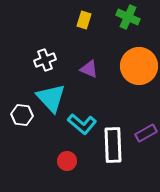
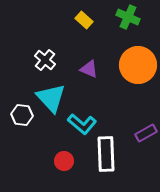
yellow rectangle: rotated 66 degrees counterclockwise
white cross: rotated 30 degrees counterclockwise
orange circle: moved 1 px left, 1 px up
white rectangle: moved 7 px left, 9 px down
red circle: moved 3 px left
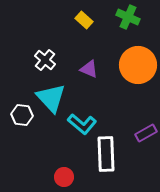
red circle: moved 16 px down
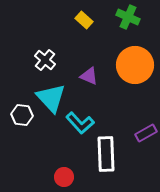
orange circle: moved 3 px left
purple triangle: moved 7 px down
cyan L-shape: moved 2 px left, 1 px up; rotated 8 degrees clockwise
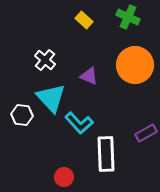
cyan L-shape: moved 1 px left
